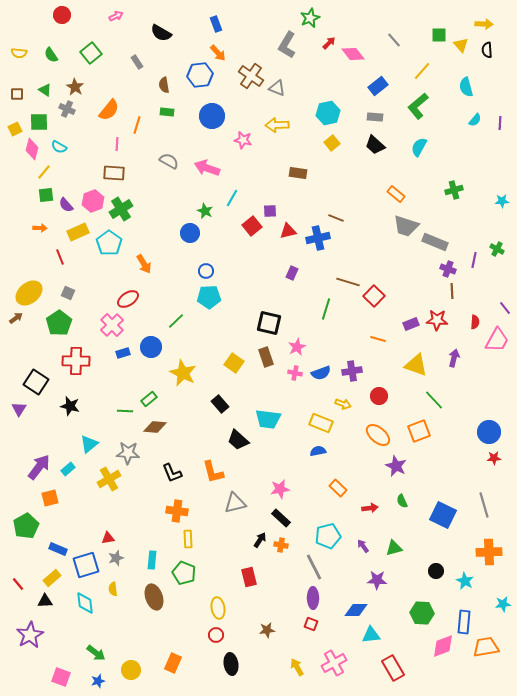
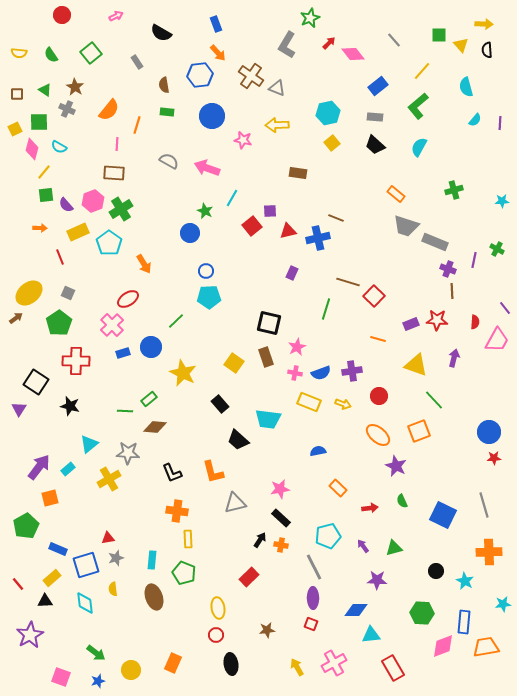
yellow rectangle at (321, 423): moved 12 px left, 21 px up
red rectangle at (249, 577): rotated 60 degrees clockwise
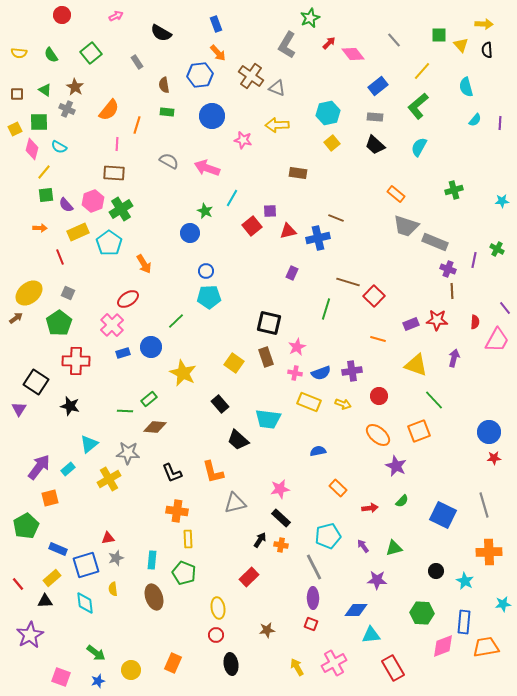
green semicircle at (402, 501): rotated 112 degrees counterclockwise
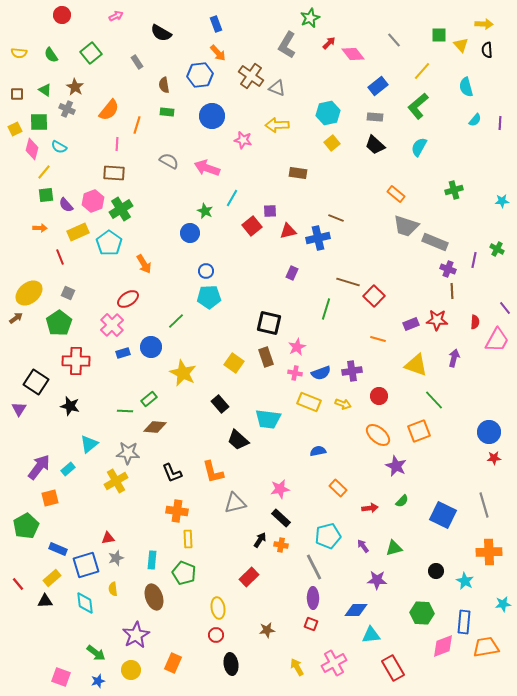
yellow cross at (109, 479): moved 7 px right, 2 px down
purple star at (30, 635): moved 106 px right
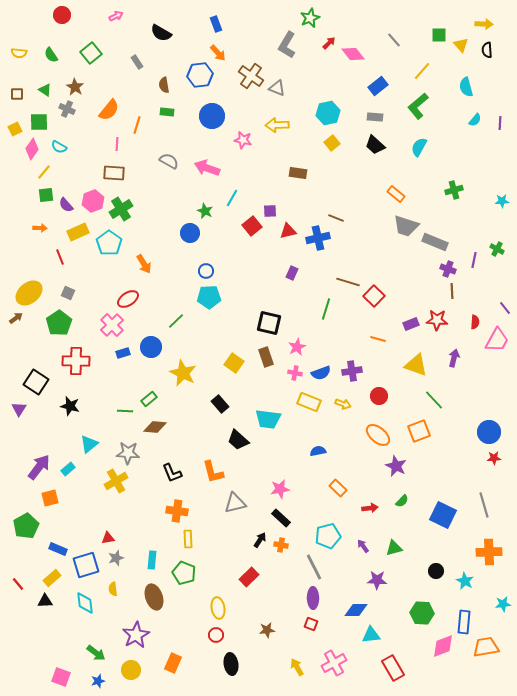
pink diamond at (32, 149): rotated 20 degrees clockwise
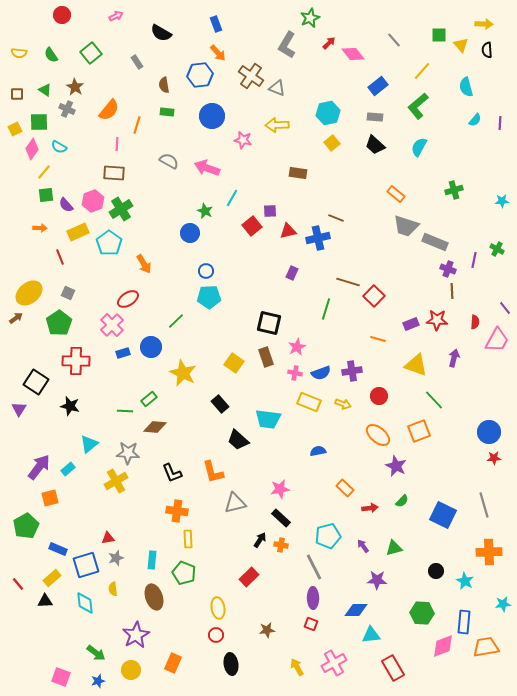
orange rectangle at (338, 488): moved 7 px right
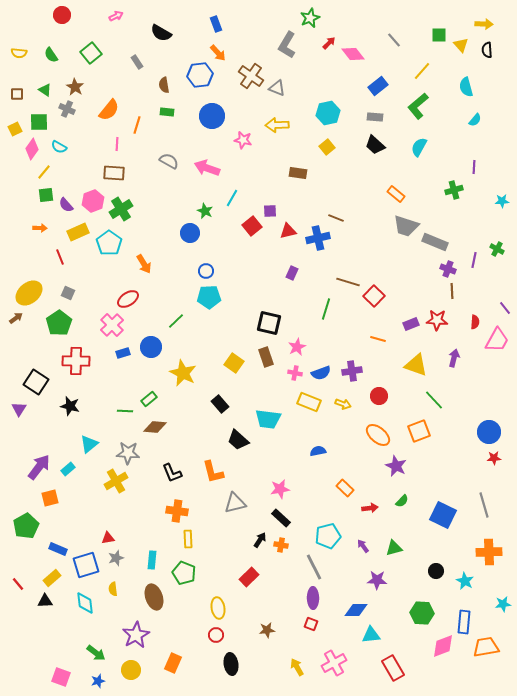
purple line at (500, 123): moved 26 px left, 44 px down
yellow square at (332, 143): moved 5 px left, 4 px down
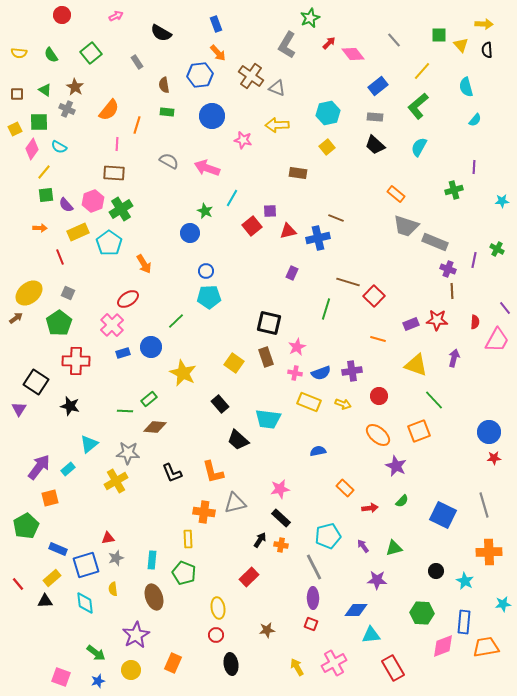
orange cross at (177, 511): moved 27 px right, 1 px down
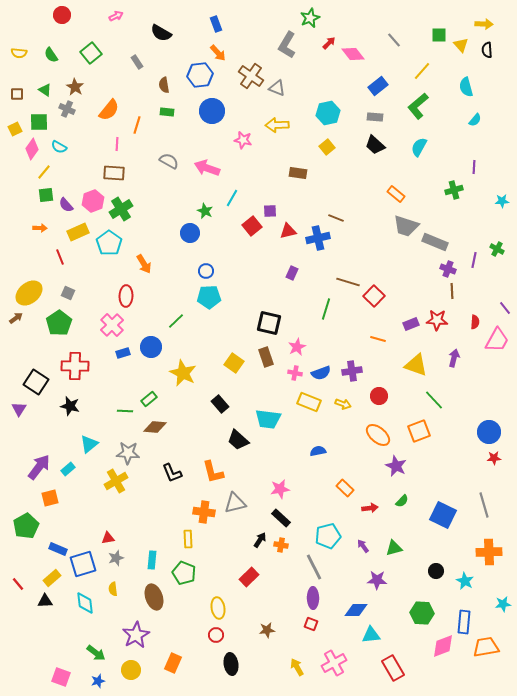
blue circle at (212, 116): moved 5 px up
red ellipse at (128, 299): moved 2 px left, 3 px up; rotated 55 degrees counterclockwise
red cross at (76, 361): moved 1 px left, 5 px down
blue square at (86, 565): moved 3 px left, 1 px up
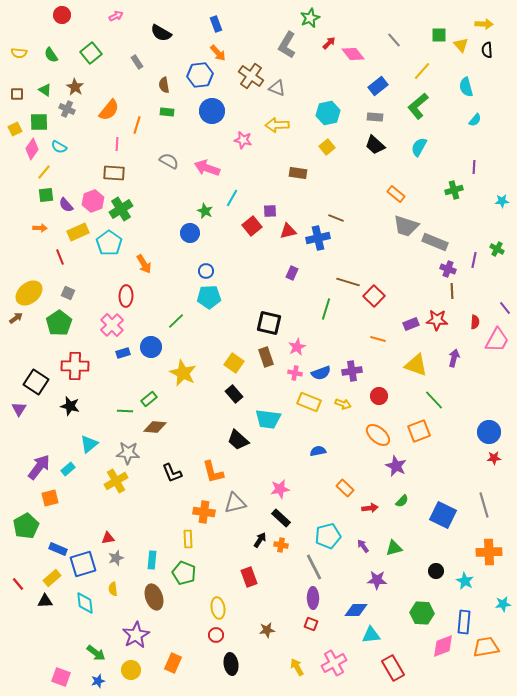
black rectangle at (220, 404): moved 14 px right, 10 px up
red rectangle at (249, 577): rotated 66 degrees counterclockwise
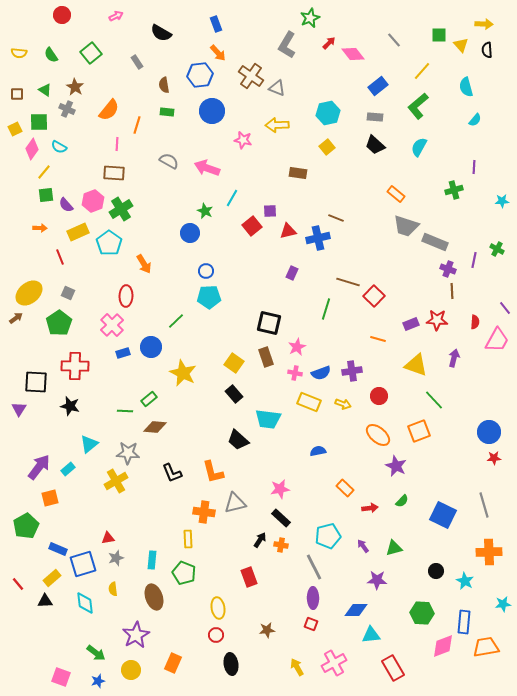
black square at (36, 382): rotated 30 degrees counterclockwise
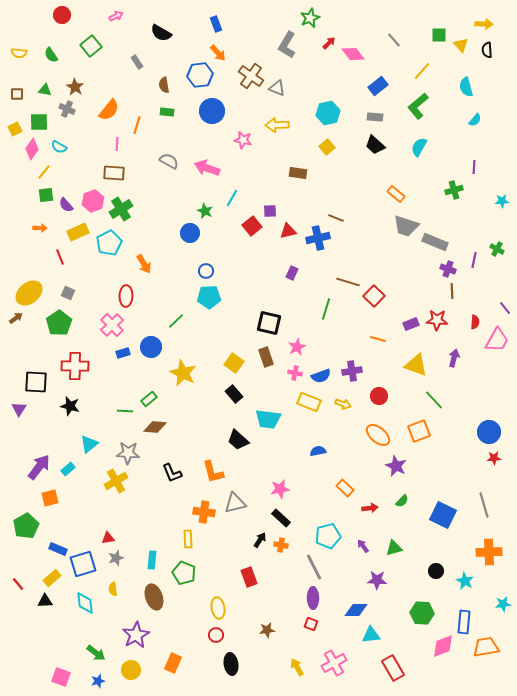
green square at (91, 53): moved 7 px up
green triangle at (45, 90): rotated 24 degrees counterclockwise
cyan pentagon at (109, 243): rotated 10 degrees clockwise
blue semicircle at (321, 373): moved 3 px down
